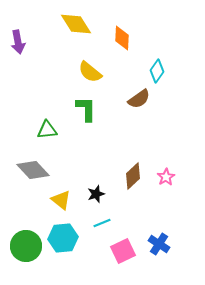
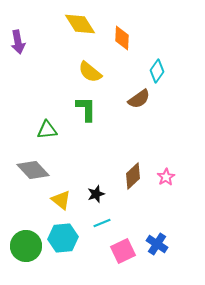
yellow diamond: moved 4 px right
blue cross: moved 2 px left
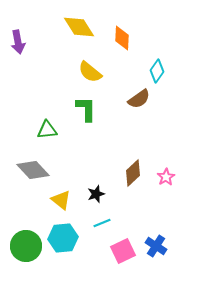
yellow diamond: moved 1 px left, 3 px down
brown diamond: moved 3 px up
blue cross: moved 1 px left, 2 px down
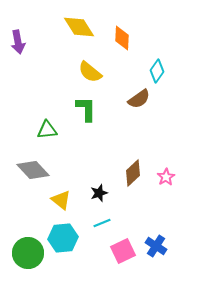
black star: moved 3 px right, 1 px up
green circle: moved 2 px right, 7 px down
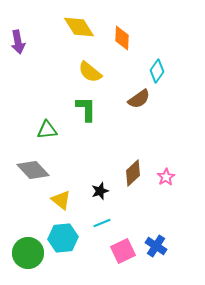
black star: moved 1 px right, 2 px up
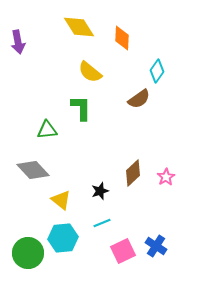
green L-shape: moved 5 px left, 1 px up
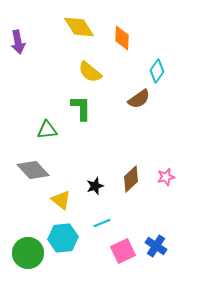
brown diamond: moved 2 px left, 6 px down
pink star: rotated 18 degrees clockwise
black star: moved 5 px left, 5 px up
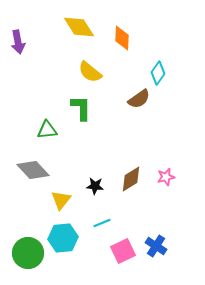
cyan diamond: moved 1 px right, 2 px down
brown diamond: rotated 12 degrees clockwise
black star: rotated 24 degrees clockwise
yellow triangle: rotated 30 degrees clockwise
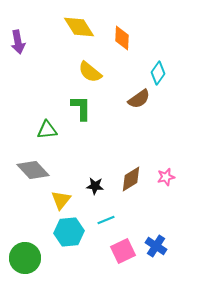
cyan line: moved 4 px right, 3 px up
cyan hexagon: moved 6 px right, 6 px up
green circle: moved 3 px left, 5 px down
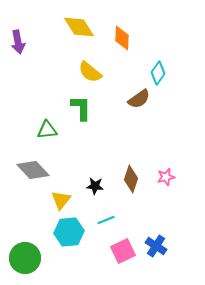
brown diamond: rotated 40 degrees counterclockwise
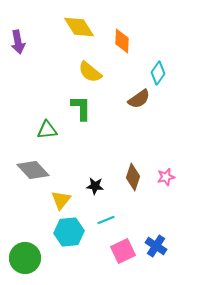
orange diamond: moved 3 px down
brown diamond: moved 2 px right, 2 px up
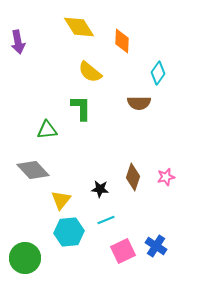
brown semicircle: moved 4 px down; rotated 35 degrees clockwise
black star: moved 5 px right, 3 px down
